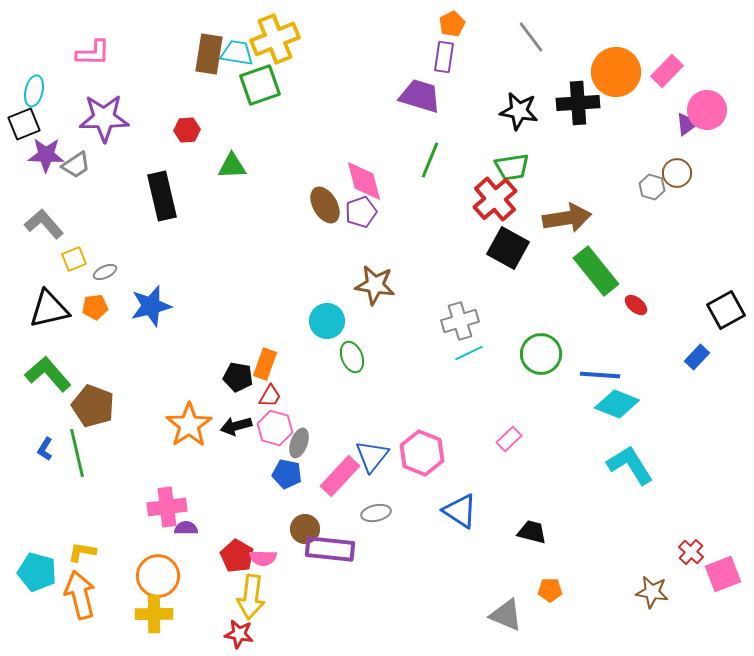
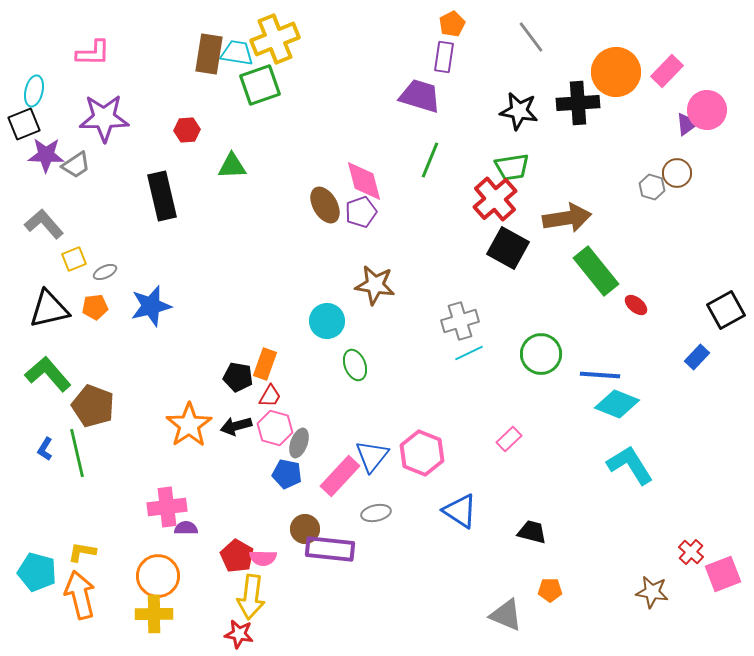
green ellipse at (352, 357): moved 3 px right, 8 px down
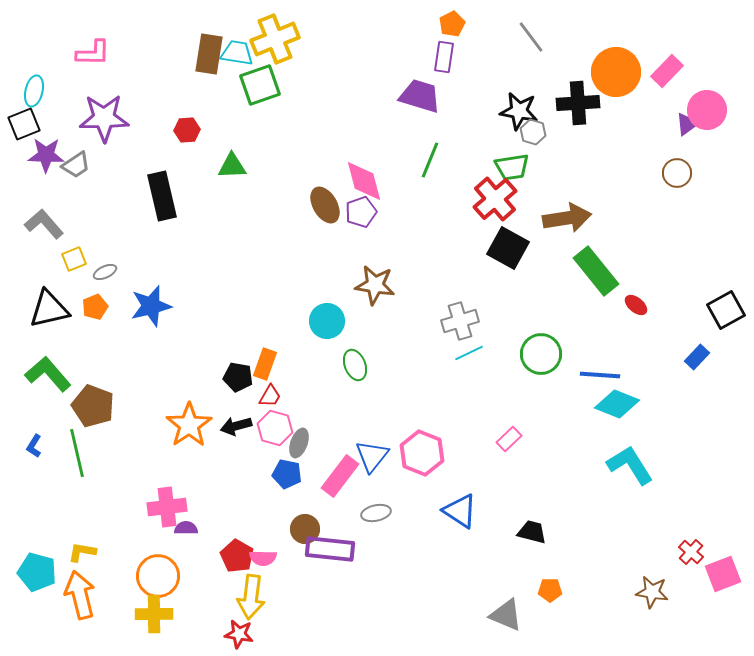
gray hexagon at (652, 187): moved 119 px left, 55 px up
orange pentagon at (95, 307): rotated 15 degrees counterclockwise
blue L-shape at (45, 449): moved 11 px left, 3 px up
pink rectangle at (340, 476): rotated 6 degrees counterclockwise
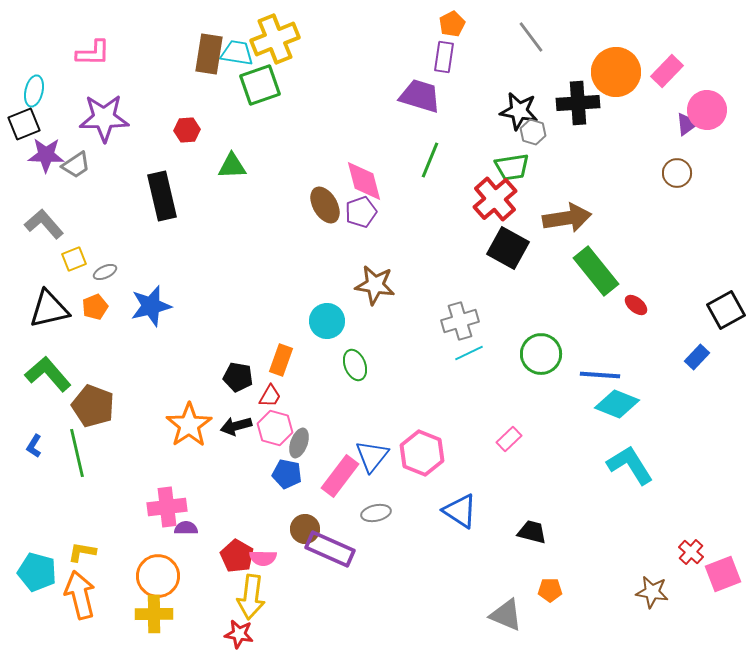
orange rectangle at (265, 364): moved 16 px right, 4 px up
purple rectangle at (330, 549): rotated 18 degrees clockwise
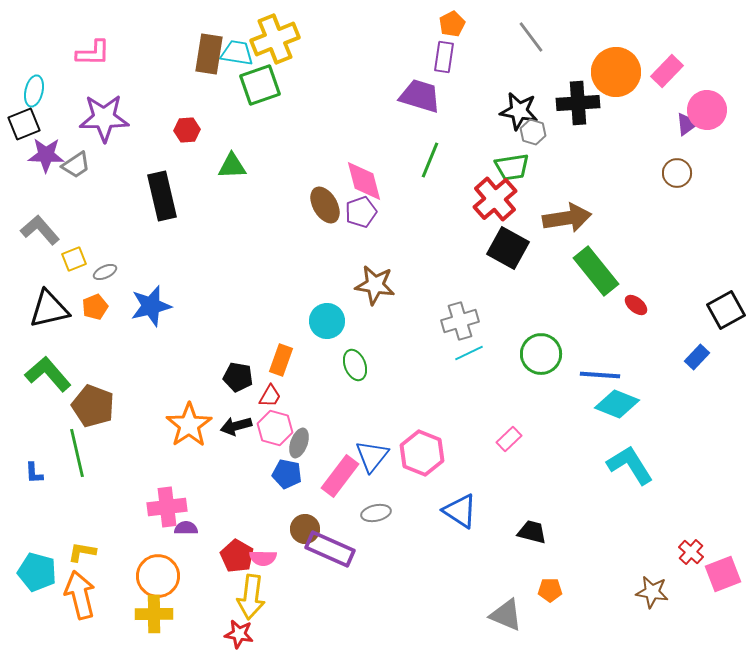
gray L-shape at (44, 224): moved 4 px left, 6 px down
blue L-shape at (34, 446): moved 27 px down; rotated 35 degrees counterclockwise
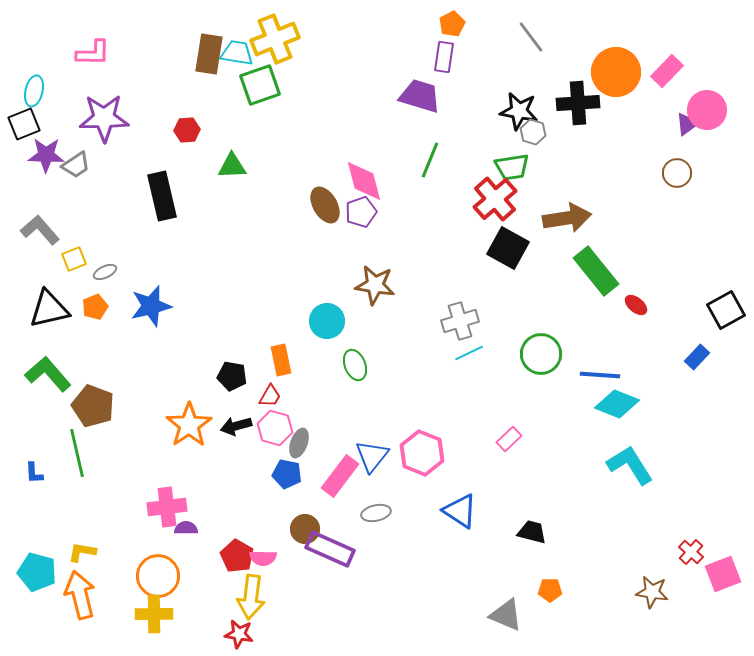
orange rectangle at (281, 360): rotated 32 degrees counterclockwise
black pentagon at (238, 377): moved 6 px left, 1 px up
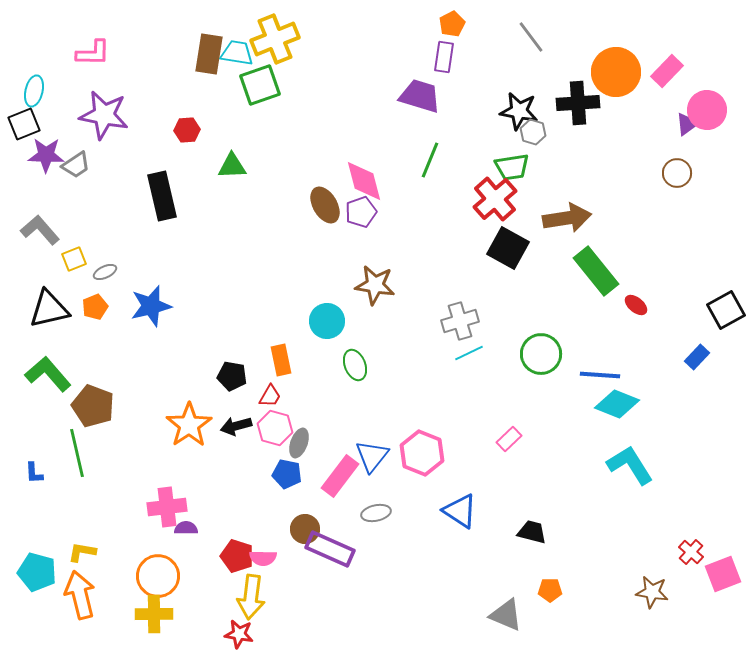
purple star at (104, 118): moved 3 px up; rotated 12 degrees clockwise
red pentagon at (237, 556): rotated 12 degrees counterclockwise
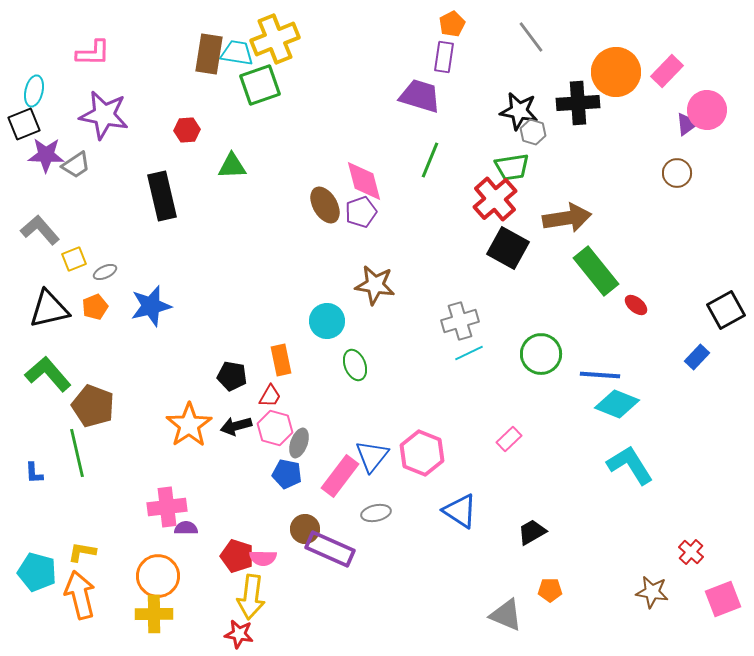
black trapezoid at (532, 532): rotated 44 degrees counterclockwise
pink square at (723, 574): moved 25 px down
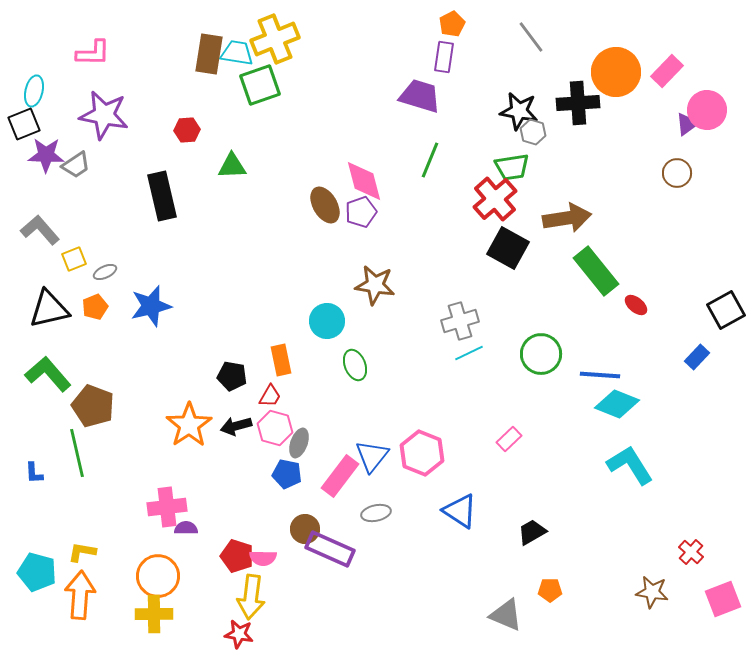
orange arrow at (80, 595): rotated 18 degrees clockwise
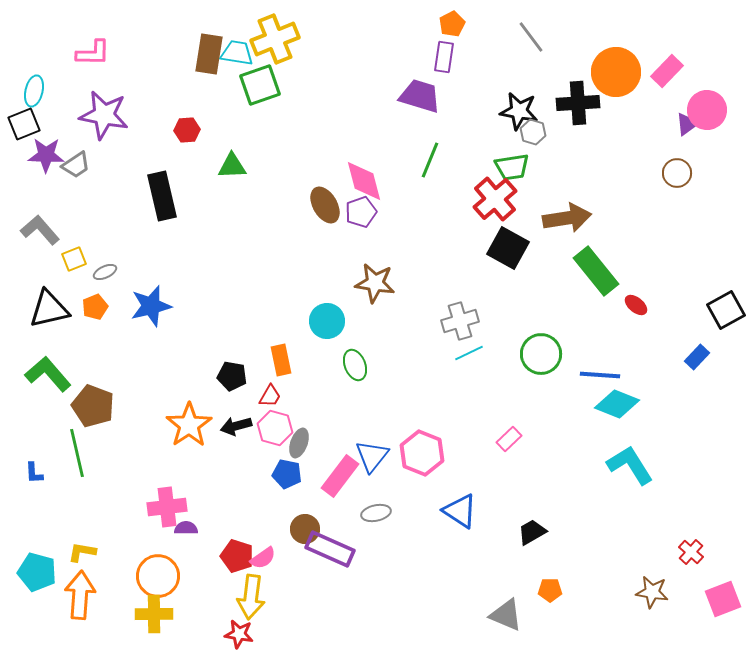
brown star at (375, 285): moved 2 px up
pink semicircle at (263, 558): rotated 36 degrees counterclockwise
